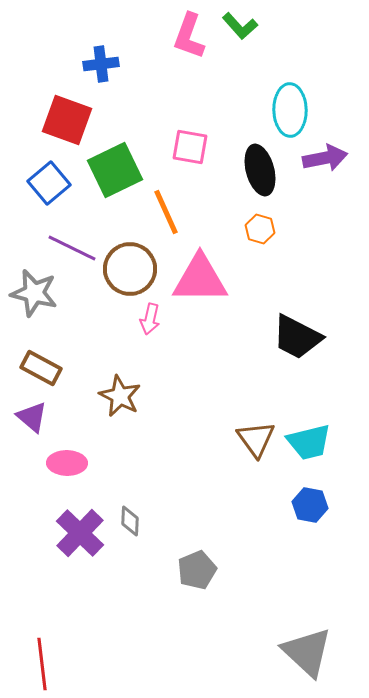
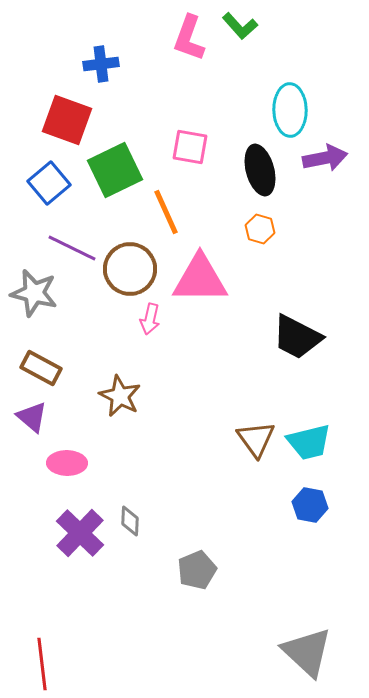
pink L-shape: moved 2 px down
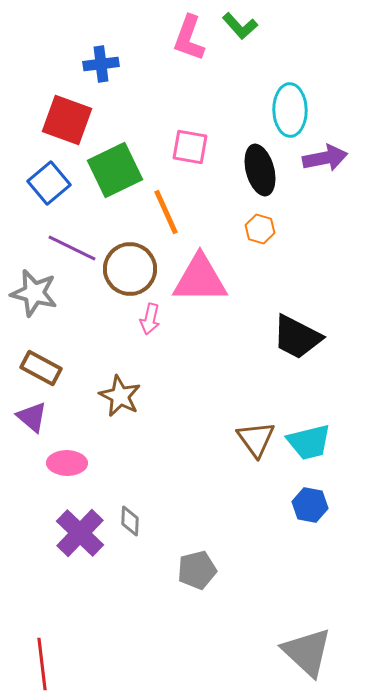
gray pentagon: rotated 9 degrees clockwise
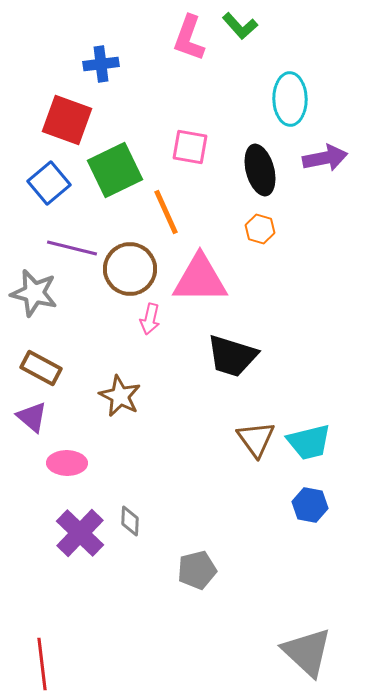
cyan ellipse: moved 11 px up
purple line: rotated 12 degrees counterclockwise
black trapezoid: moved 65 px left, 19 px down; rotated 10 degrees counterclockwise
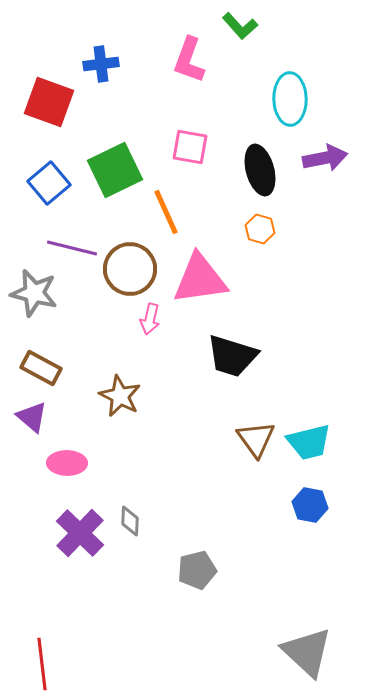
pink L-shape: moved 22 px down
red square: moved 18 px left, 18 px up
pink triangle: rotated 8 degrees counterclockwise
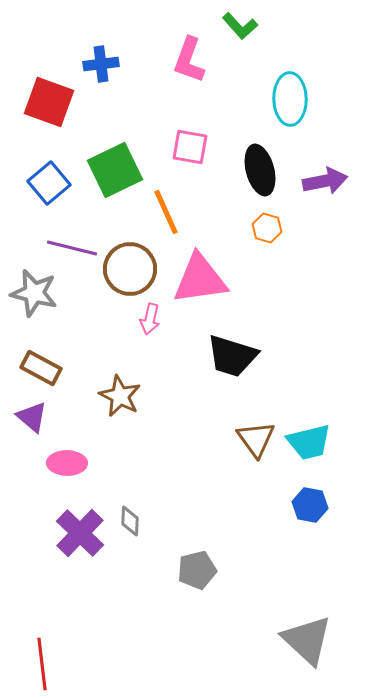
purple arrow: moved 23 px down
orange hexagon: moved 7 px right, 1 px up
gray triangle: moved 12 px up
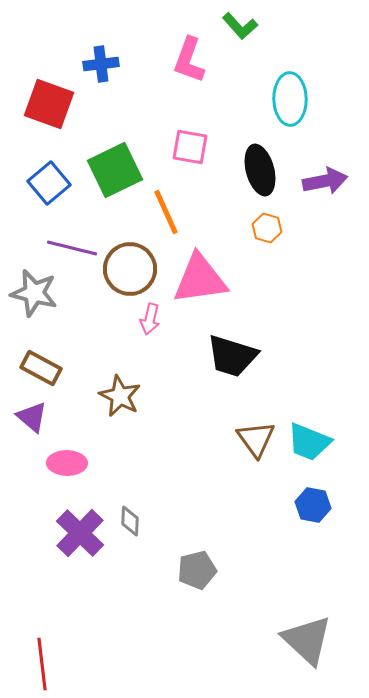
red square: moved 2 px down
cyan trapezoid: rotated 36 degrees clockwise
blue hexagon: moved 3 px right
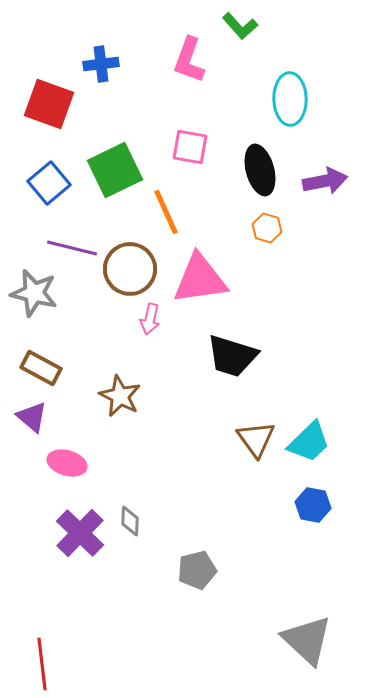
cyan trapezoid: rotated 66 degrees counterclockwise
pink ellipse: rotated 15 degrees clockwise
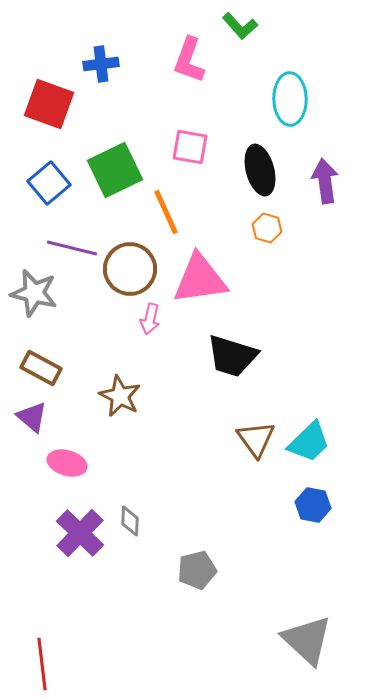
purple arrow: rotated 87 degrees counterclockwise
